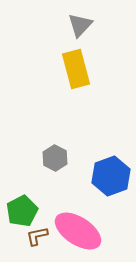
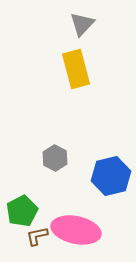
gray triangle: moved 2 px right, 1 px up
blue hexagon: rotated 6 degrees clockwise
pink ellipse: moved 2 px left, 1 px up; rotated 21 degrees counterclockwise
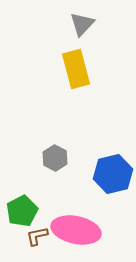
blue hexagon: moved 2 px right, 2 px up
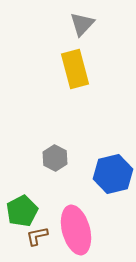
yellow rectangle: moved 1 px left
pink ellipse: rotated 63 degrees clockwise
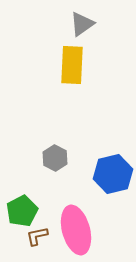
gray triangle: rotated 12 degrees clockwise
yellow rectangle: moved 3 px left, 4 px up; rotated 18 degrees clockwise
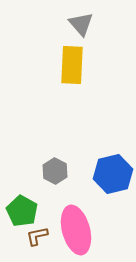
gray triangle: moved 1 px left; rotated 36 degrees counterclockwise
gray hexagon: moved 13 px down
green pentagon: rotated 16 degrees counterclockwise
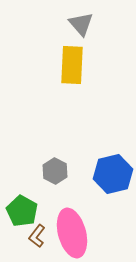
pink ellipse: moved 4 px left, 3 px down
brown L-shape: rotated 40 degrees counterclockwise
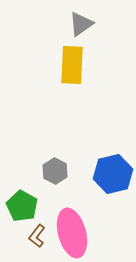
gray triangle: rotated 36 degrees clockwise
green pentagon: moved 5 px up
